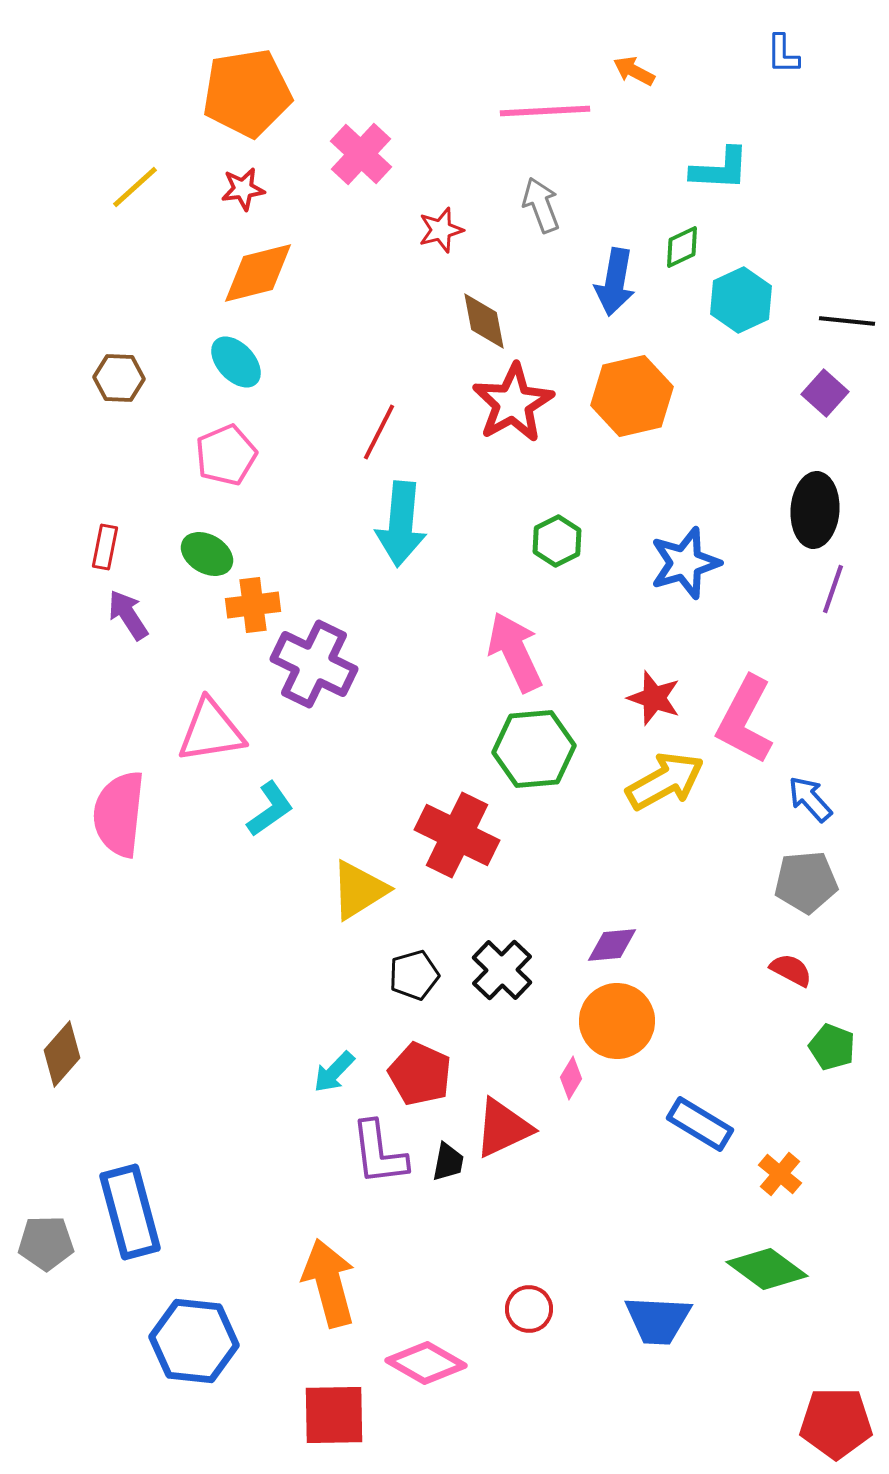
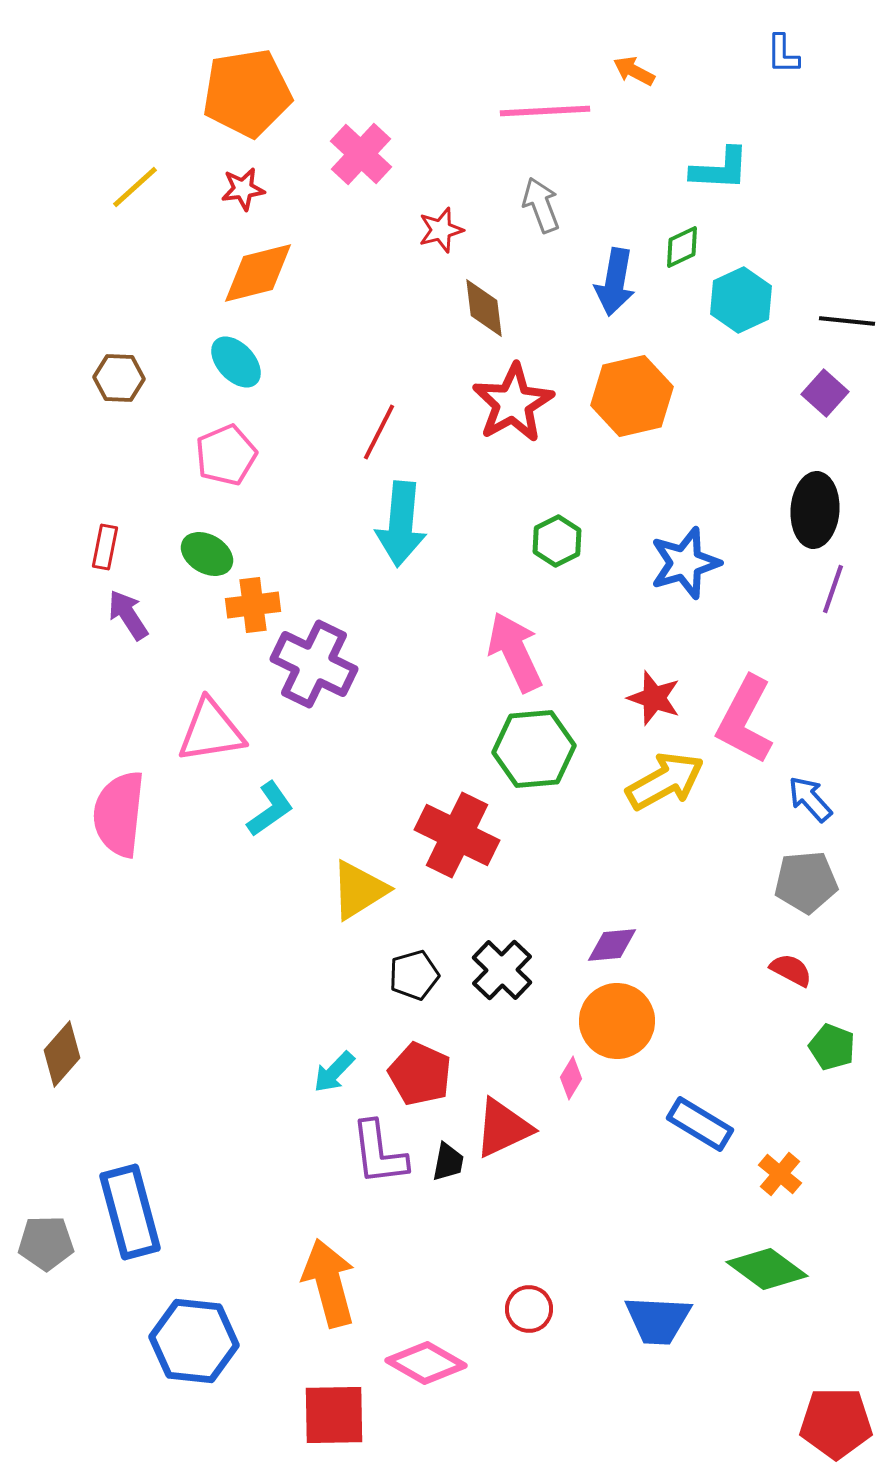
brown diamond at (484, 321): moved 13 px up; rotated 4 degrees clockwise
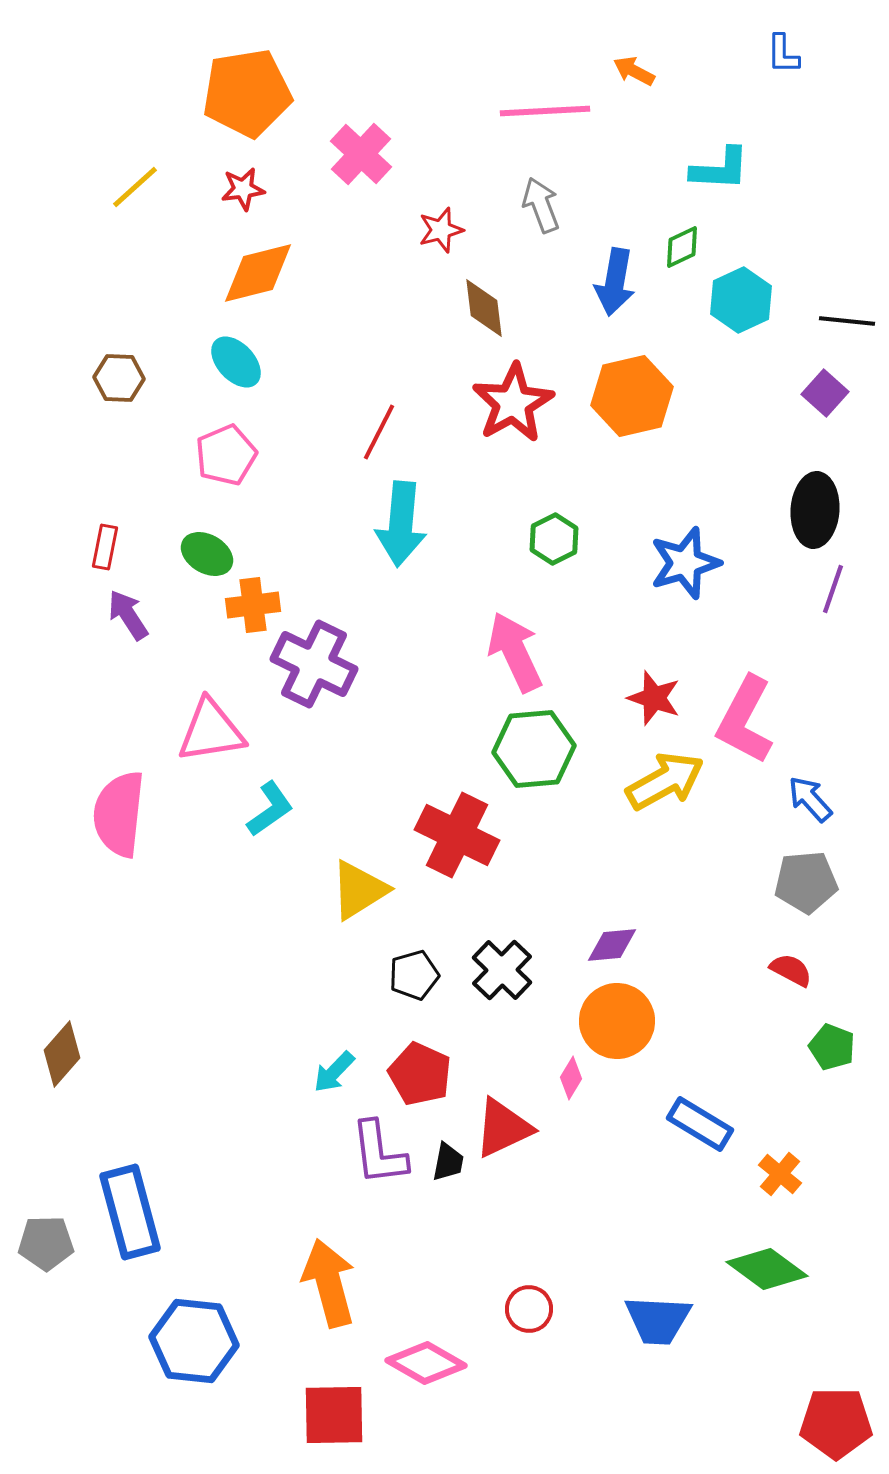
green hexagon at (557, 541): moved 3 px left, 2 px up
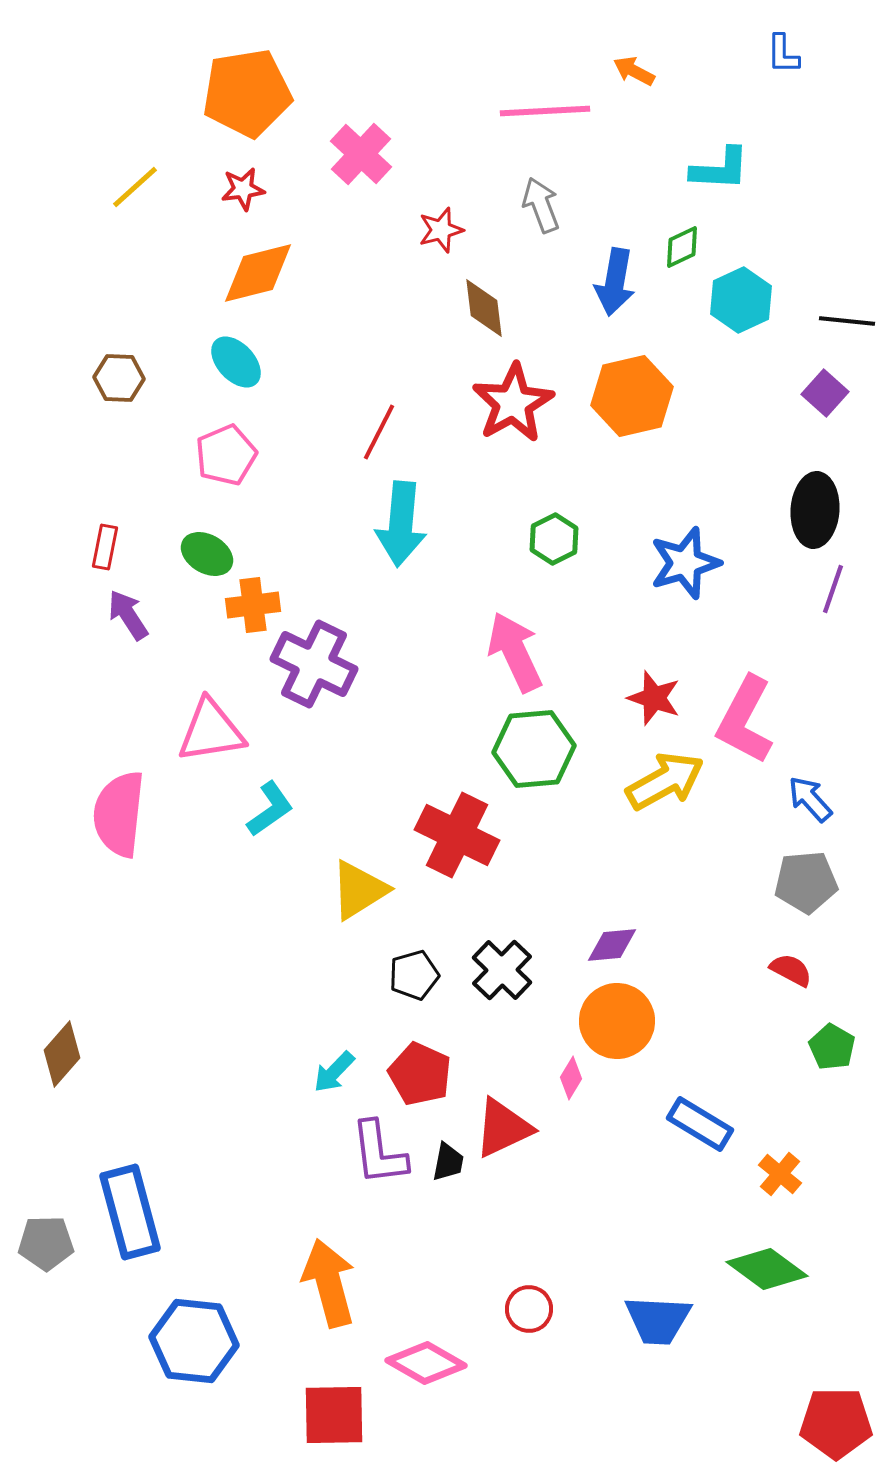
green pentagon at (832, 1047): rotated 9 degrees clockwise
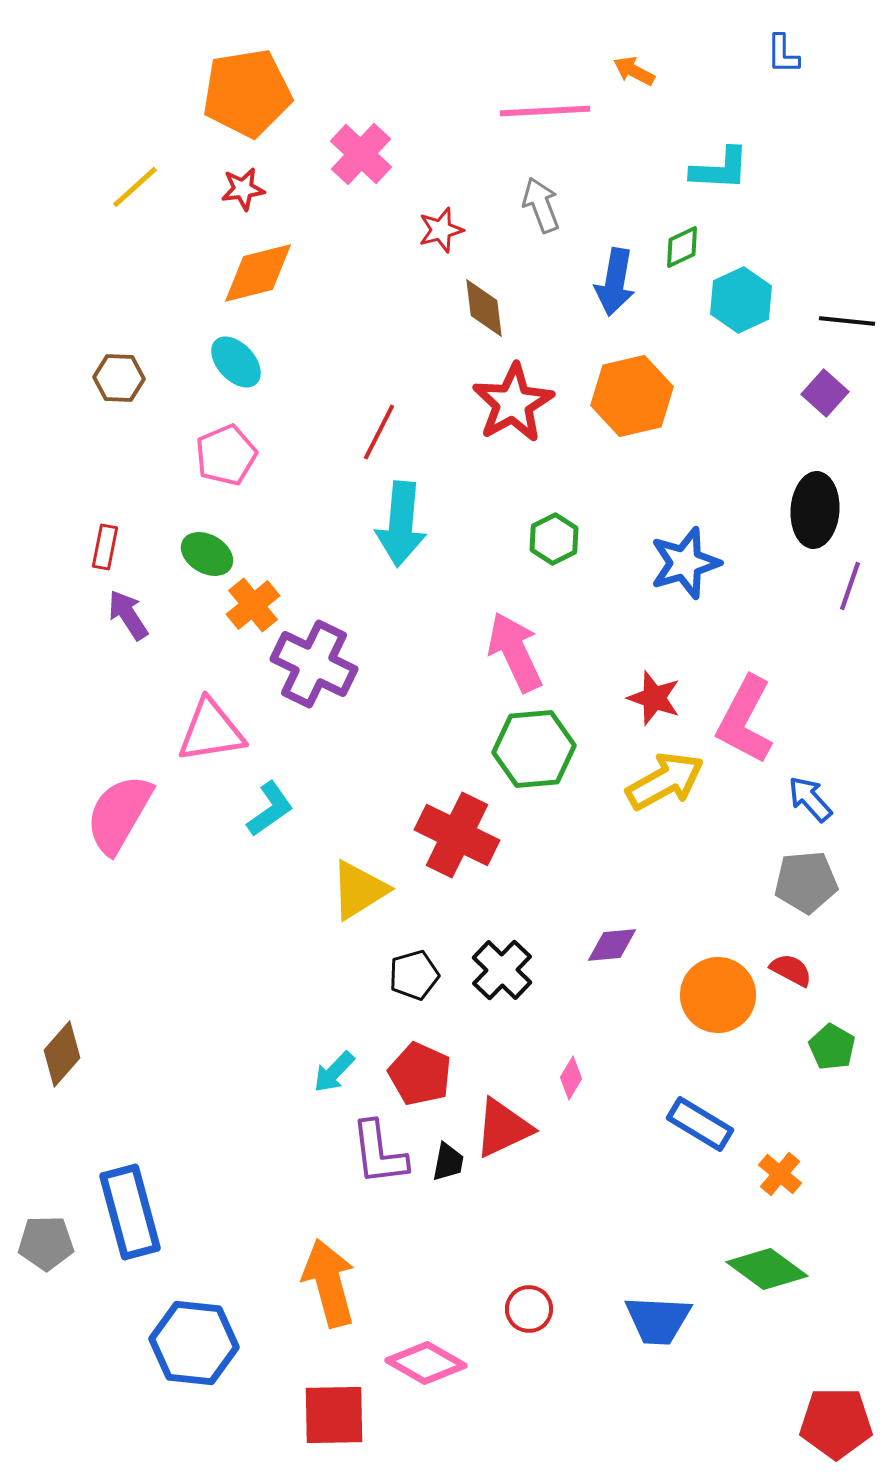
purple line at (833, 589): moved 17 px right, 3 px up
orange cross at (253, 605): rotated 32 degrees counterclockwise
pink semicircle at (119, 814): rotated 24 degrees clockwise
orange circle at (617, 1021): moved 101 px right, 26 px up
blue hexagon at (194, 1341): moved 2 px down
